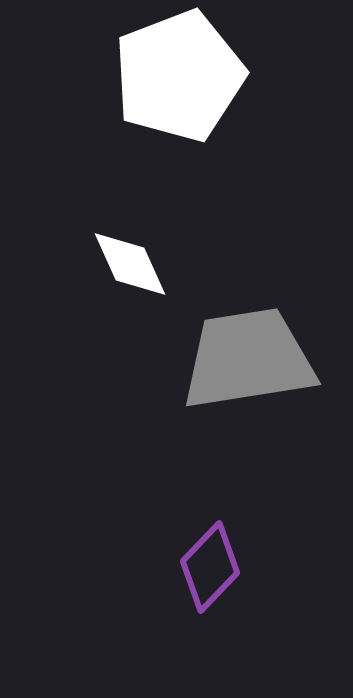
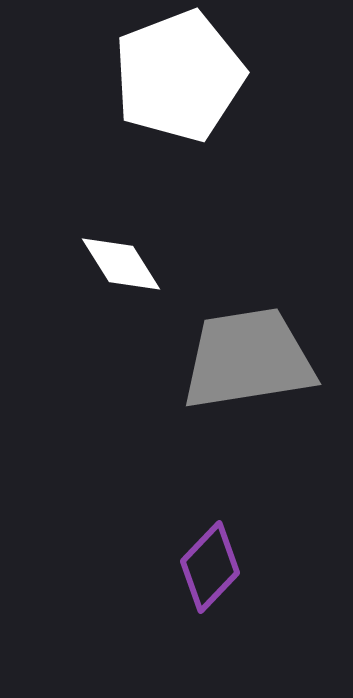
white diamond: moved 9 px left; rotated 8 degrees counterclockwise
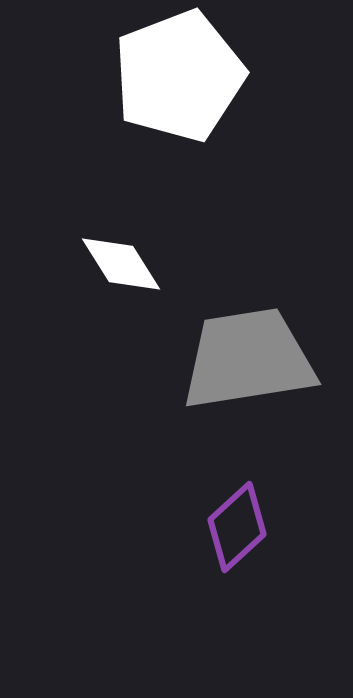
purple diamond: moved 27 px right, 40 px up; rotated 4 degrees clockwise
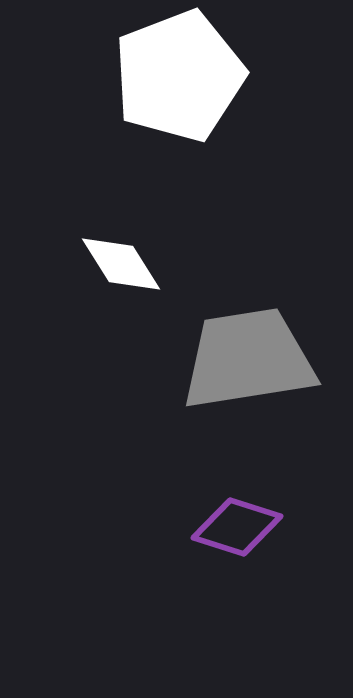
purple diamond: rotated 60 degrees clockwise
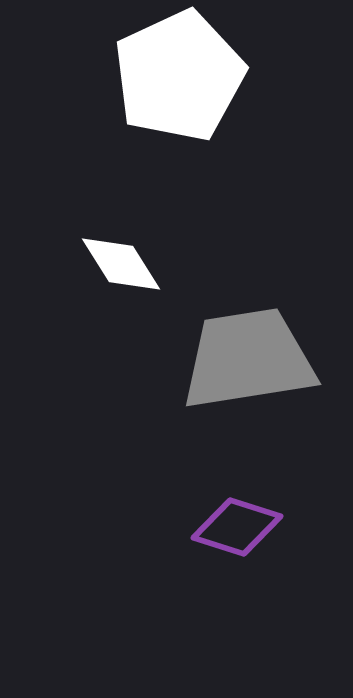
white pentagon: rotated 4 degrees counterclockwise
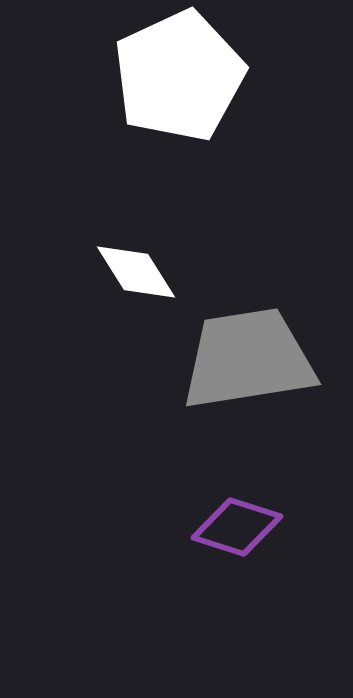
white diamond: moved 15 px right, 8 px down
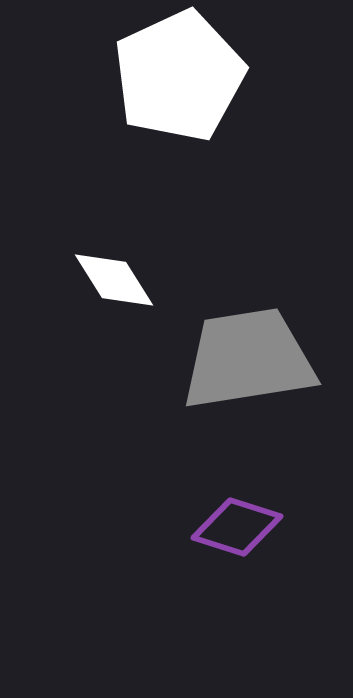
white diamond: moved 22 px left, 8 px down
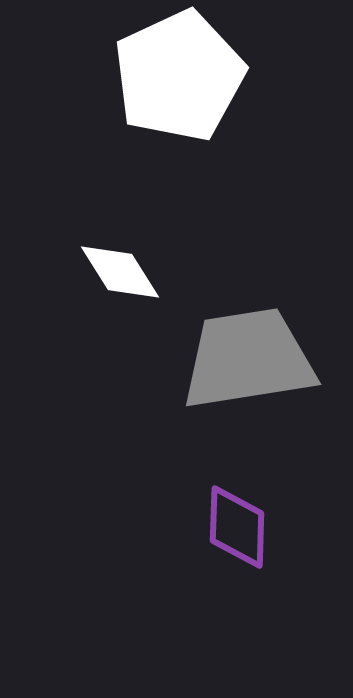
white diamond: moved 6 px right, 8 px up
purple diamond: rotated 74 degrees clockwise
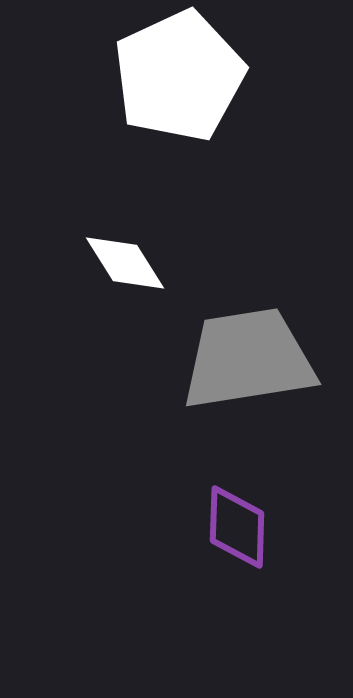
white diamond: moved 5 px right, 9 px up
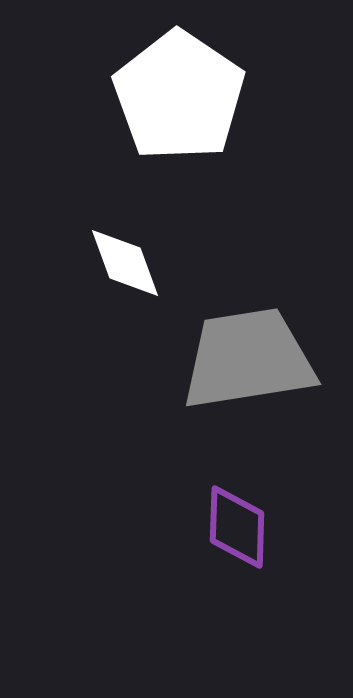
white pentagon: moved 20 px down; rotated 13 degrees counterclockwise
white diamond: rotated 12 degrees clockwise
